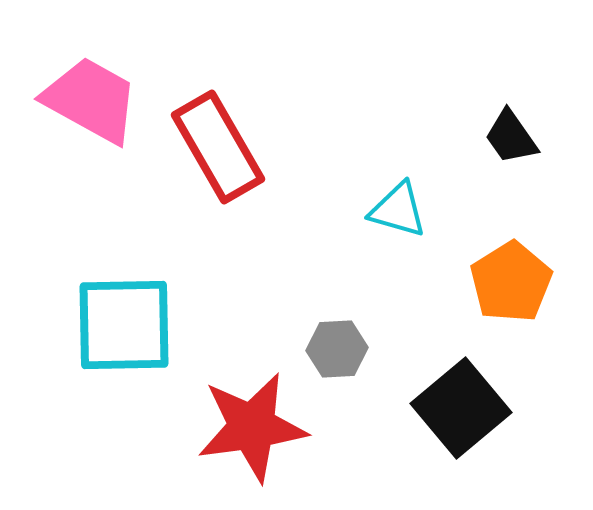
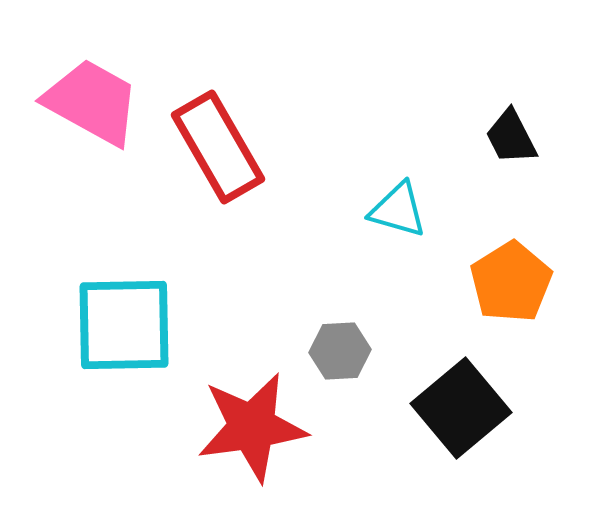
pink trapezoid: moved 1 px right, 2 px down
black trapezoid: rotated 8 degrees clockwise
gray hexagon: moved 3 px right, 2 px down
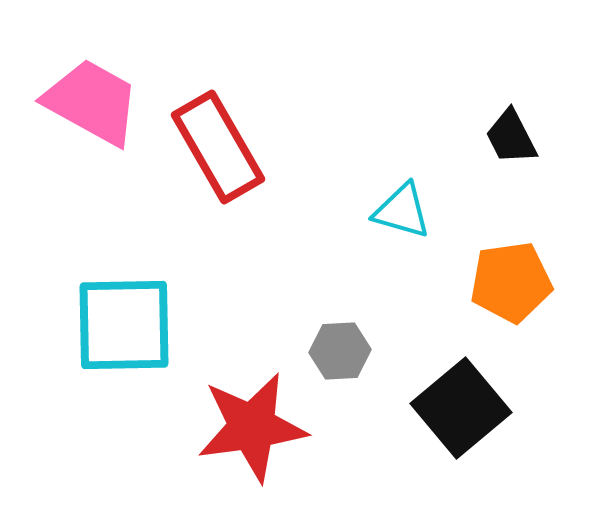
cyan triangle: moved 4 px right, 1 px down
orange pentagon: rotated 24 degrees clockwise
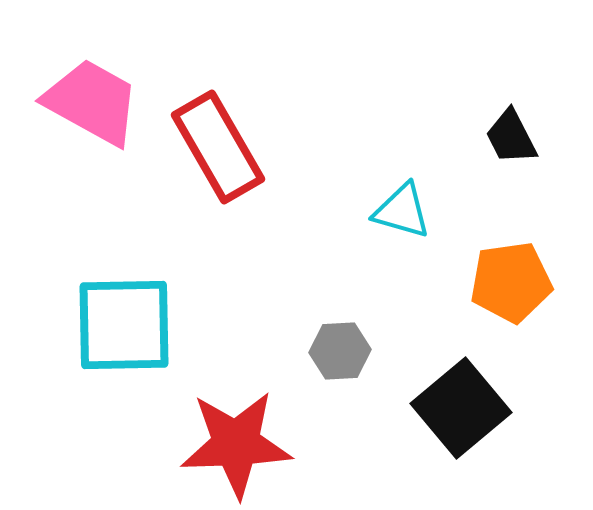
red star: moved 16 px left, 17 px down; rotated 6 degrees clockwise
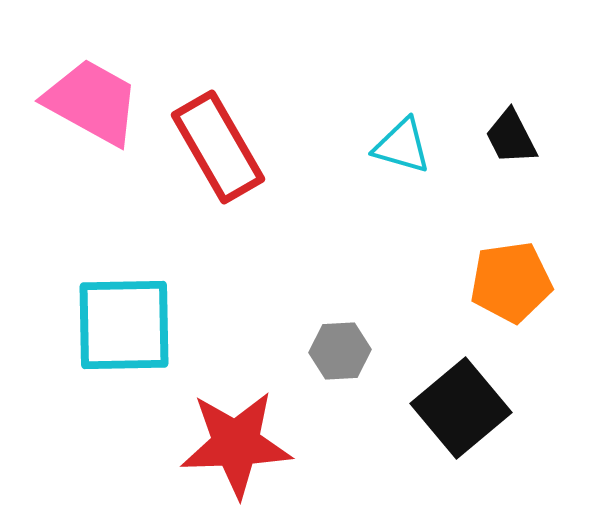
cyan triangle: moved 65 px up
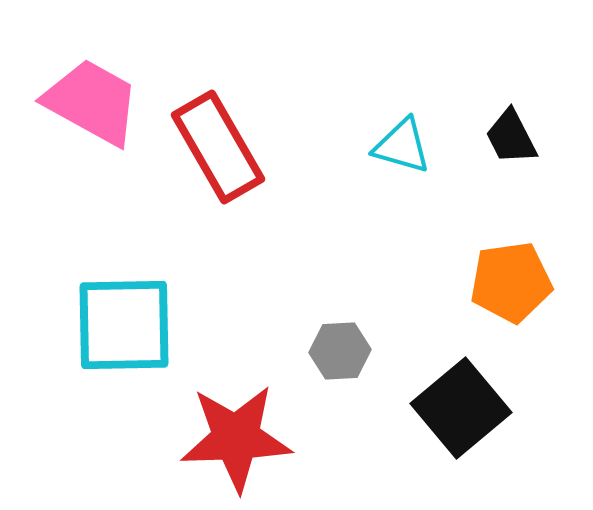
red star: moved 6 px up
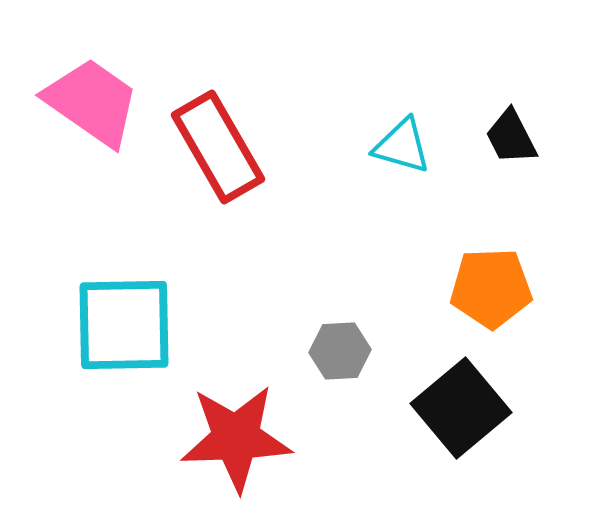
pink trapezoid: rotated 6 degrees clockwise
orange pentagon: moved 20 px left, 6 px down; rotated 6 degrees clockwise
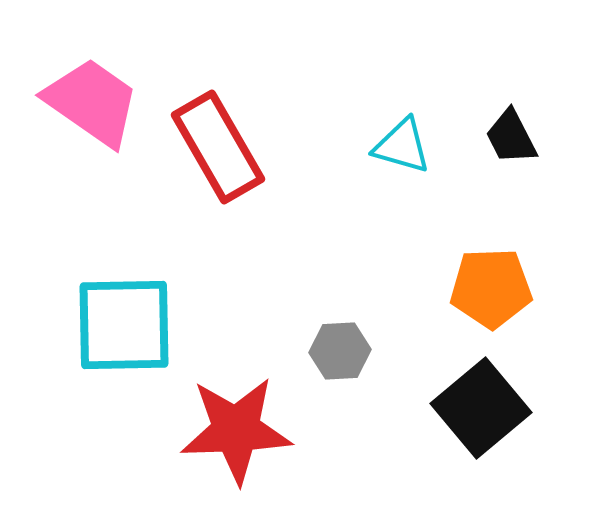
black square: moved 20 px right
red star: moved 8 px up
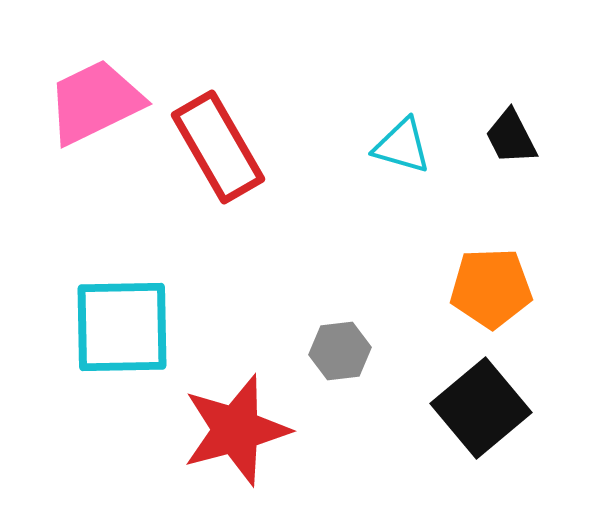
pink trapezoid: moved 3 px right; rotated 61 degrees counterclockwise
cyan square: moved 2 px left, 2 px down
gray hexagon: rotated 4 degrees counterclockwise
red star: rotated 13 degrees counterclockwise
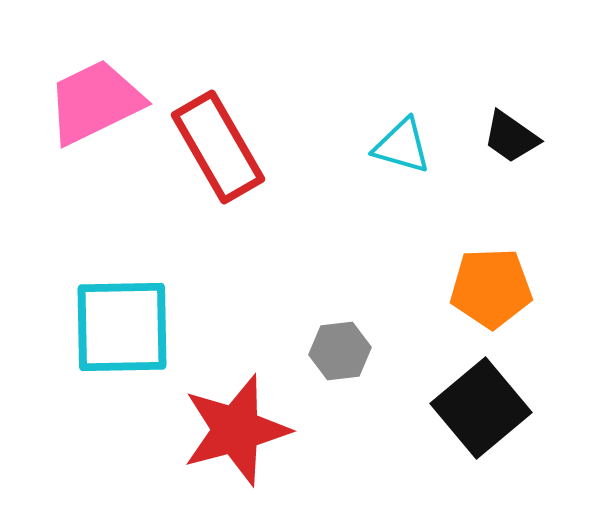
black trapezoid: rotated 28 degrees counterclockwise
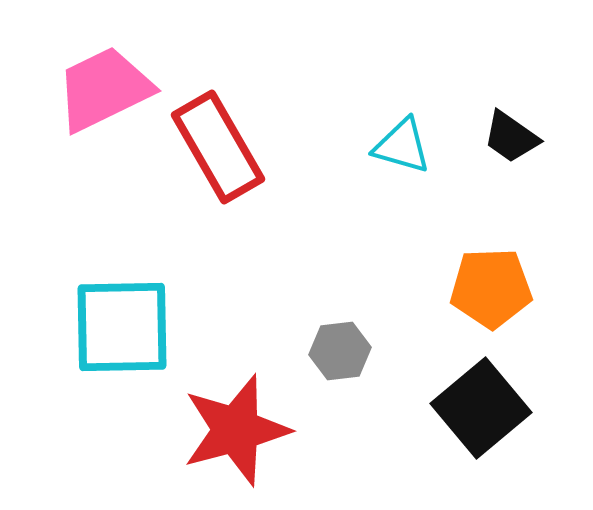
pink trapezoid: moved 9 px right, 13 px up
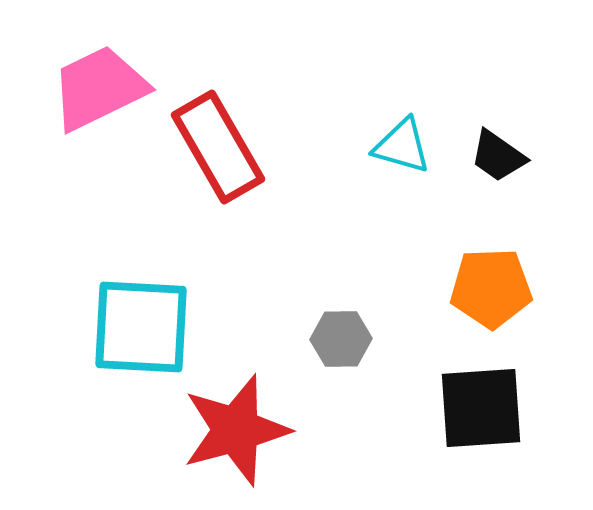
pink trapezoid: moved 5 px left, 1 px up
black trapezoid: moved 13 px left, 19 px down
cyan square: moved 19 px right; rotated 4 degrees clockwise
gray hexagon: moved 1 px right, 12 px up; rotated 6 degrees clockwise
black square: rotated 36 degrees clockwise
